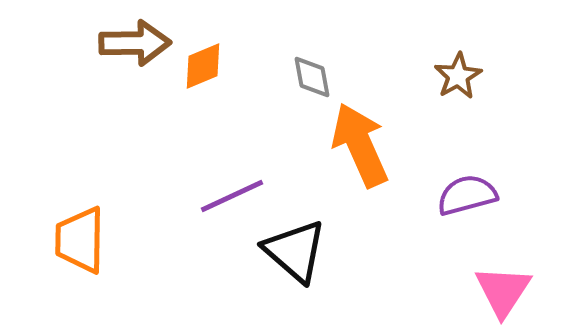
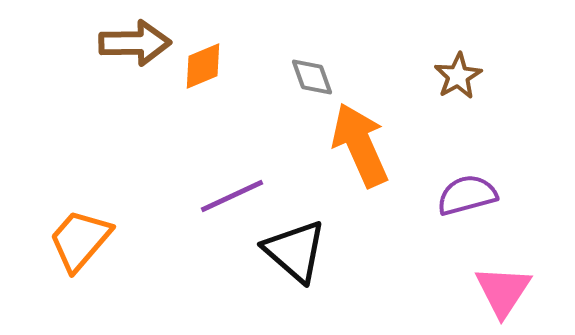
gray diamond: rotated 9 degrees counterclockwise
orange trapezoid: rotated 40 degrees clockwise
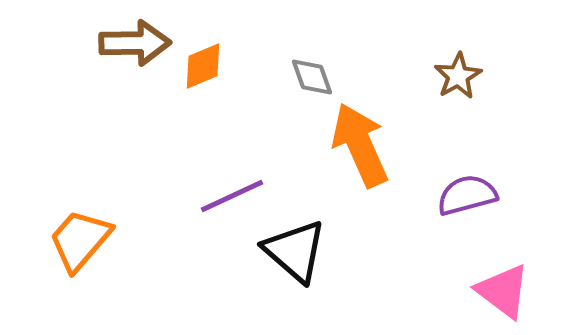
pink triangle: rotated 26 degrees counterclockwise
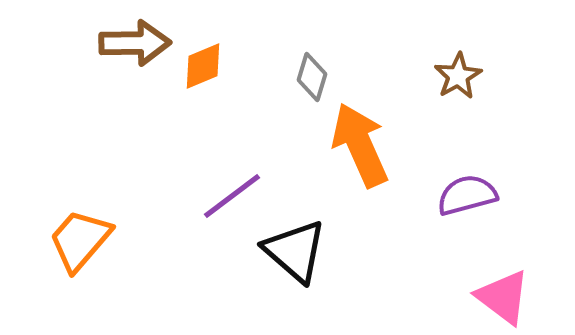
gray diamond: rotated 36 degrees clockwise
purple line: rotated 12 degrees counterclockwise
pink triangle: moved 6 px down
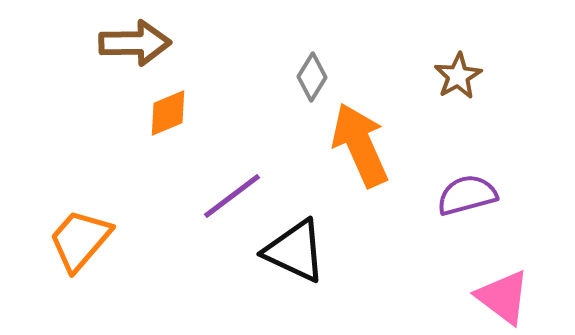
orange diamond: moved 35 px left, 47 px down
gray diamond: rotated 15 degrees clockwise
black triangle: rotated 16 degrees counterclockwise
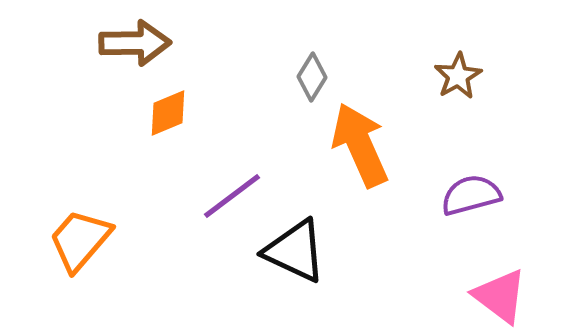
purple semicircle: moved 4 px right
pink triangle: moved 3 px left, 1 px up
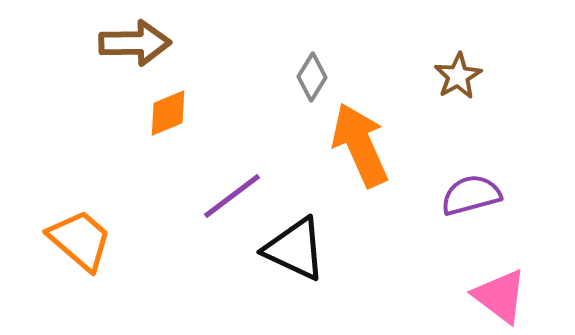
orange trapezoid: rotated 90 degrees clockwise
black triangle: moved 2 px up
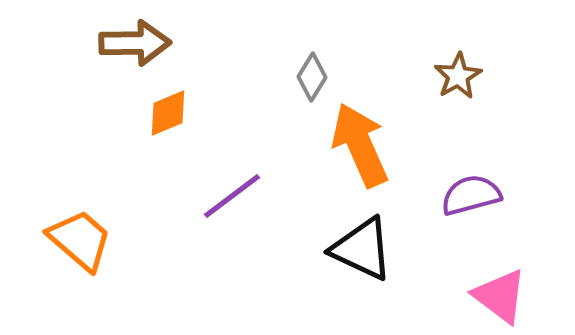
black triangle: moved 67 px right
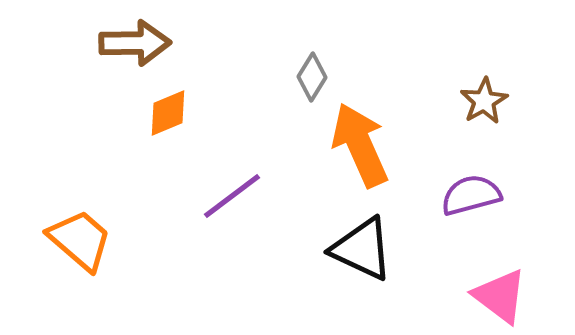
brown star: moved 26 px right, 25 px down
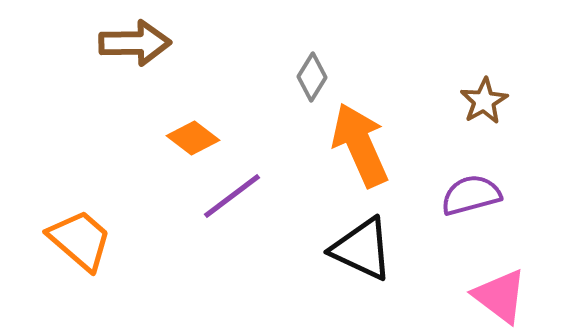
orange diamond: moved 25 px right, 25 px down; rotated 60 degrees clockwise
